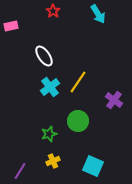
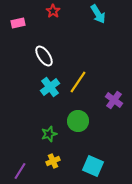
pink rectangle: moved 7 px right, 3 px up
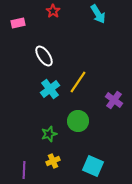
cyan cross: moved 2 px down
purple line: moved 4 px right, 1 px up; rotated 30 degrees counterclockwise
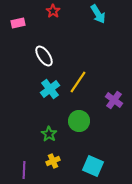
green circle: moved 1 px right
green star: rotated 21 degrees counterclockwise
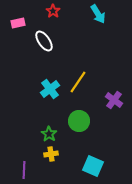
white ellipse: moved 15 px up
yellow cross: moved 2 px left, 7 px up; rotated 16 degrees clockwise
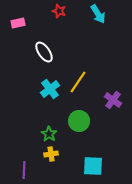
red star: moved 6 px right; rotated 16 degrees counterclockwise
white ellipse: moved 11 px down
purple cross: moved 1 px left
cyan square: rotated 20 degrees counterclockwise
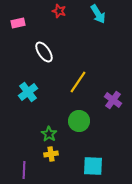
cyan cross: moved 22 px left, 3 px down
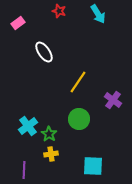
pink rectangle: rotated 24 degrees counterclockwise
cyan cross: moved 34 px down
green circle: moved 2 px up
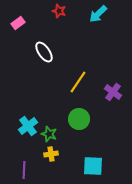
cyan arrow: rotated 78 degrees clockwise
purple cross: moved 8 px up
green star: rotated 14 degrees counterclockwise
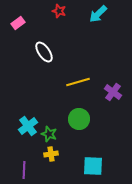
yellow line: rotated 40 degrees clockwise
